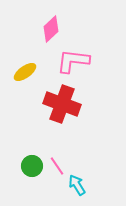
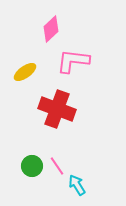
red cross: moved 5 px left, 5 px down
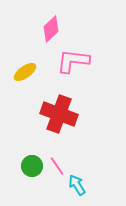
red cross: moved 2 px right, 5 px down
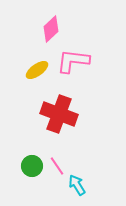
yellow ellipse: moved 12 px right, 2 px up
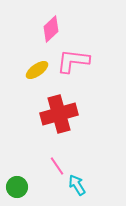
red cross: rotated 36 degrees counterclockwise
green circle: moved 15 px left, 21 px down
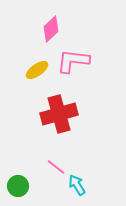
pink line: moved 1 px left, 1 px down; rotated 18 degrees counterclockwise
green circle: moved 1 px right, 1 px up
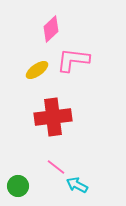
pink L-shape: moved 1 px up
red cross: moved 6 px left, 3 px down; rotated 9 degrees clockwise
cyan arrow: rotated 30 degrees counterclockwise
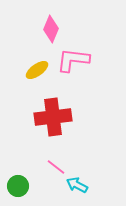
pink diamond: rotated 24 degrees counterclockwise
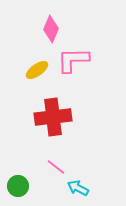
pink L-shape: rotated 8 degrees counterclockwise
cyan arrow: moved 1 px right, 3 px down
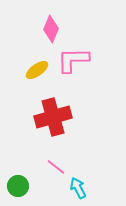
red cross: rotated 9 degrees counterclockwise
cyan arrow: rotated 35 degrees clockwise
